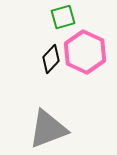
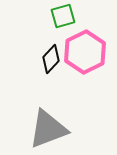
green square: moved 1 px up
pink hexagon: rotated 9 degrees clockwise
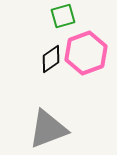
pink hexagon: moved 1 px right, 1 px down; rotated 6 degrees clockwise
black diamond: rotated 12 degrees clockwise
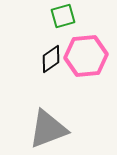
pink hexagon: moved 3 px down; rotated 15 degrees clockwise
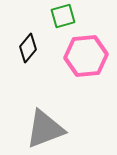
black diamond: moved 23 px left, 11 px up; rotated 16 degrees counterclockwise
gray triangle: moved 3 px left
